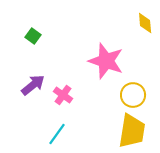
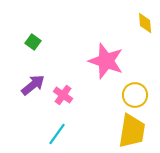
green square: moved 6 px down
yellow circle: moved 2 px right
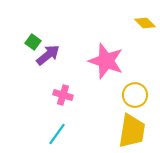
yellow diamond: rotated 40 degrees counterclockwise
purple arrow: moved 15 px right, 30 px up
pink cross: rotated 18 degrees counterclockwise
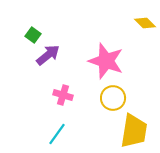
green square: moved 7 px up
yellow circle: moved 22 px left, 3 px down
yellow trapezoid: moved 2 px right
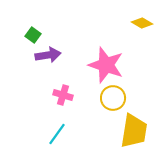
yellow diamond: moved 3 px left; rotated 15 degrees counterclockwise
purple arrow: rotated 30 degrees clockwise
pink star: moved 4 px down
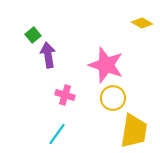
green square: rotated 14 degrees clockwise
purple arrow: rotated 90 degrees counterclockwise
pink cross: moved 2 px right
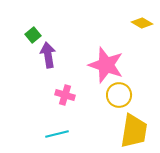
yellow circle: moved 6 px right, 3 px up
cyan line: rotated 40 degrees clockwise
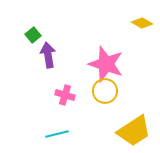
pink star: moved 1 px up
yellow circle: moved 14 px left, 4 px up
yellow trapezoid: rotated 48 degrees clockwise
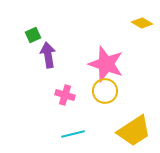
green square: rotated 14 degrees clockwise
cyan line: moved 16 px right
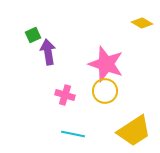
purple arrow: moved 3 px up
cyan line: rotated 25 degrees clockwise
